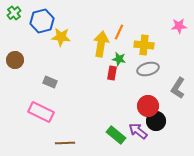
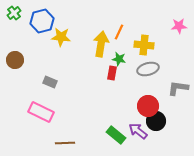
gray L-shape: rotated 65 degrees clockwise
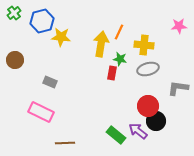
green star: moved 1 px right
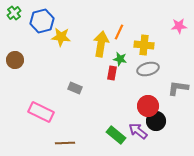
gray rectangle: moved 25 px right, 6 px down
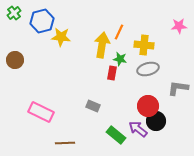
yellow arrow: moved 1 px right, 1 px down
gray rectangle: moved 18 px right, 18 px down
purple arrow: moved 2 px up
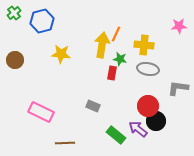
orange line: moved 3 px left, 2 px down
yellow star: moved 17 px down
gray ellipse: rotated 25 degrees clockwise
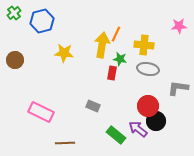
yellow star: moved 3 px right, 1 px up
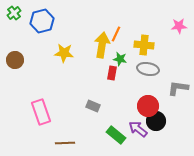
pink rectangle: rotated 45 degrees clockwise
